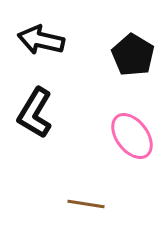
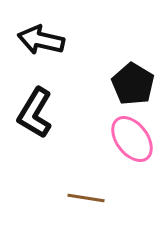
black pentagon: moved 29 px down
pink ellipse: moved 3 px down
brown line: moved 6 px up
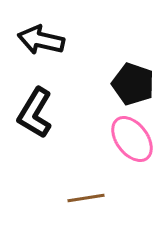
black pentagon: rotated 12 degrees counterclockwise
brown line: rotated 18 degrees counterclockwise
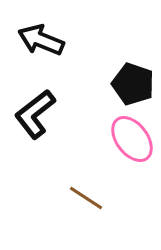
black arrow: rotated 9 degrees clockwise
black L-shape: moved 1 px down; rotated 21 degrees clockwise
brown line: rotated 42 degrees clockwise
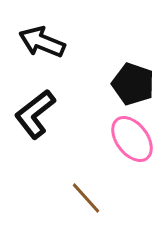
black arrow: moved 1 px right, 2 px down
brown line: rotated 15 degrees clockwise
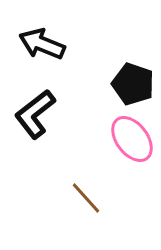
black arrow: moved 2 px down
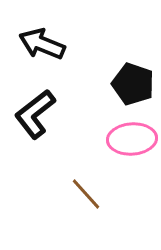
pink ellipse: rotated 57 degrees counterclockwise
brown line: moved 4 px up
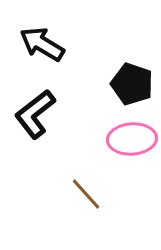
black arrow: rotated 9 degrees clockwise
black pentagon: moved 1 px left
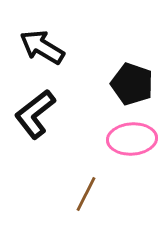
black arrow: moved 3 px down
brown line: rotated 69 degrees clockwise
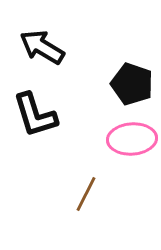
black L-shape: moved 1 px down; rotated 69 degrees counterclockwise
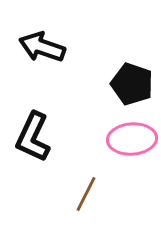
black arrow: rotated 12 degrees counterclockwise
black L-shape: moved 2 px left, 22 px down; rotated 42 degrees clockwise
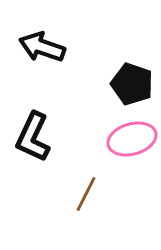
pink ellipse: rotated 12 degrees counterclockwise
